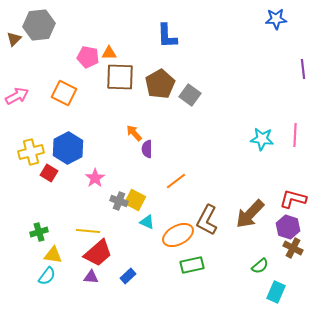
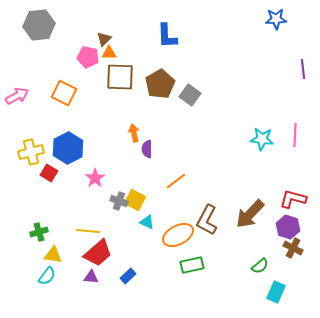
brown triangle: moved 90 px right
orange arrow: rotated 30 degrees clockwise
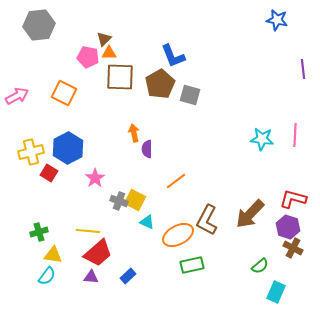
blue star: moved 1 px right, 1 px down; rotated 15 degrees clockwise
blue L-shape: moved 6 px right, 20 px down; rotated 20 degrees counterclockwise
gray square: rotated 20 degrees counterclockwise
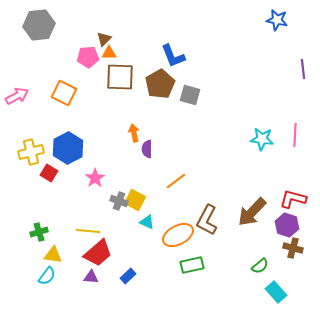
pink pentagon: rotated 15 degrees counterclockwise
brown arrow: moved 2 px right, 2 px up
purple hexagon: moved 1 px left, 2 px up
brown cross: rotated 12 degrees counterclockwise
cyan rectangle: rotated 65 degrees counterclockwise
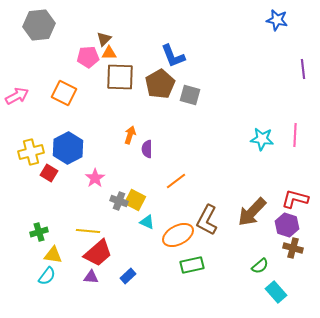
orange arrow: moved 4 px left, 2 px down; rotated 30 degrees clockwise
red L-shape: moved 2 px right
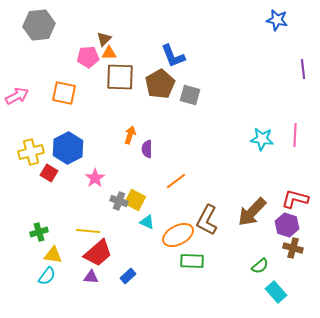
orange square: rotated 15 degrees counterclockwise
green rectangle: moved 4 px up; rotated 15 degrees clockwise
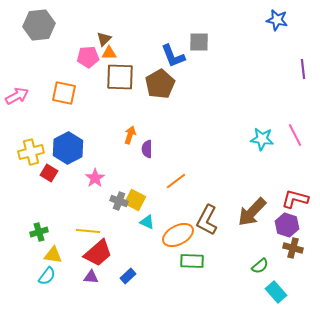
gray square: moved 9 px right, 53 px up; rotated 15 degrees counterclockwise
pink line: rotated 30 degrees counterclockwise
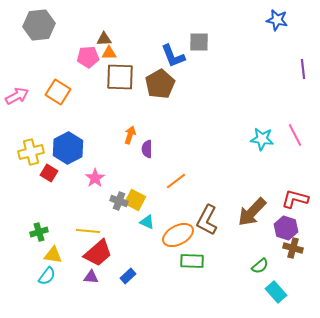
brown triangle: rotated 42 degrees clockwise
orange square: moved 6 px left, 1 px up; rotated 20 degrees clockwise
purple hexagon: moved 1 px left, 3 px down
